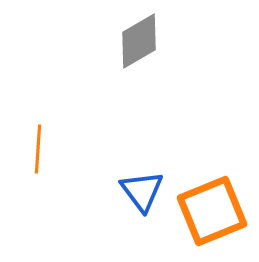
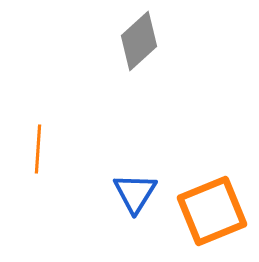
gray diamond: rotated 12 degrees counterclockwise
blue triangle: moved 7 px left, 2 px down; rotated 9 degrees clockwise
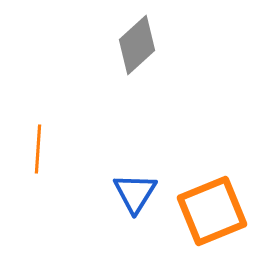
gray diamond: moved 2 px left, 4 px down
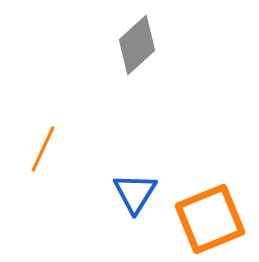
orange line: moved 5 px right; rotated 21 degrees clockwise
orange square: moved 2 px left, 8 px down
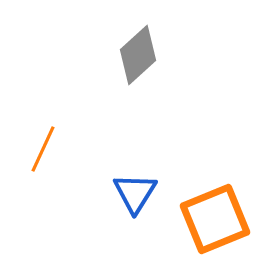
gray diamond: moved 1 px right, 10 px down
orange square: moved 5 px right
